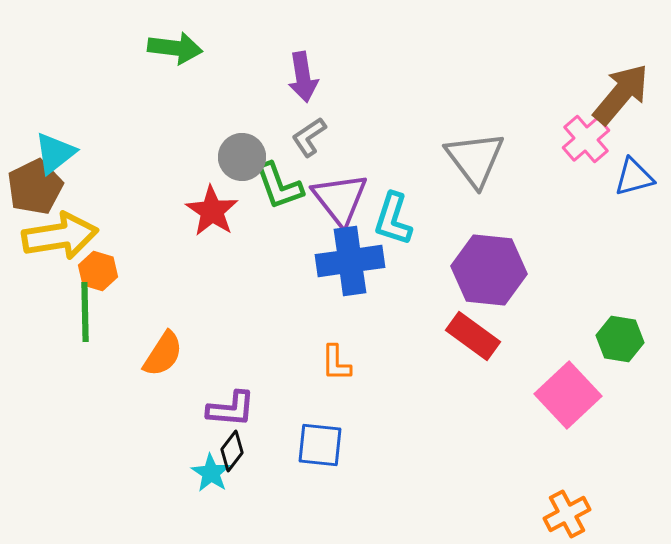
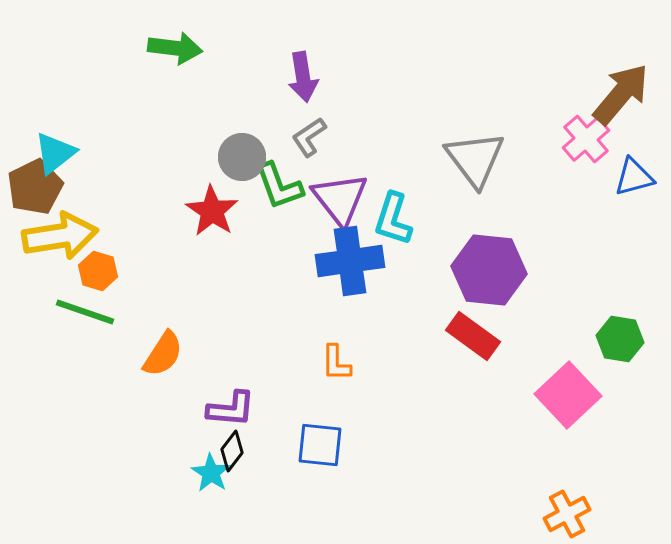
green line: rotated 70 degrees counterclockwise
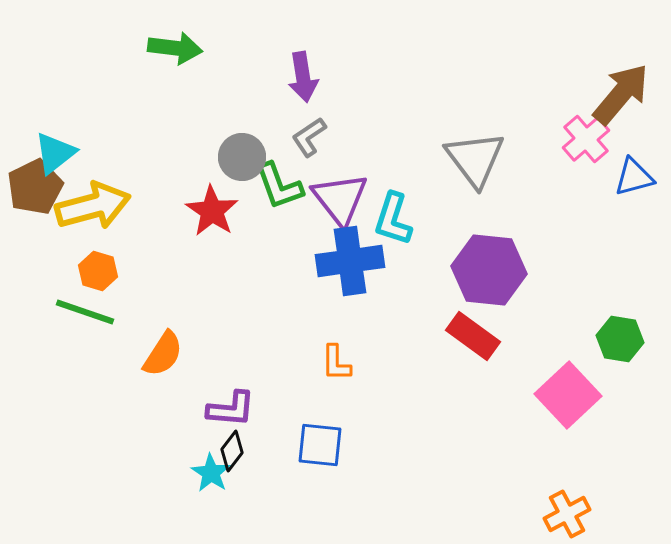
yellow arrow: moved 33 px right, 30 px up; rotated 6 degrees counterclockwise
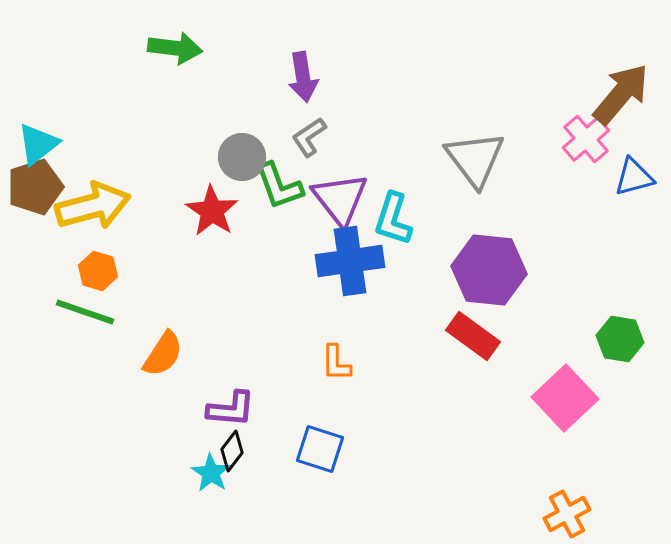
cyan triangle: moved 17 px left, 9 px up
brown pentagon: rotated 8 degrees clockwise
pink square: moved 3 px left, 3 px down
blue square: moved 4 px down; rotated 12 degrees clockwise
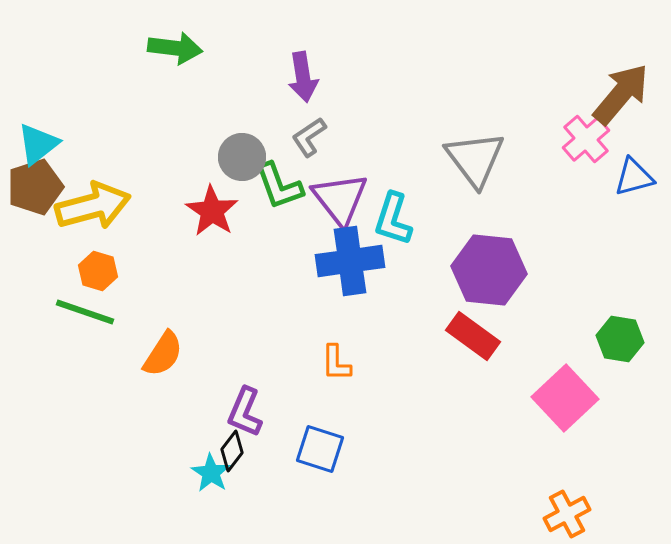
purple L-shape: moved 14 px right, 3 px down; rotated 108 degrees clockwise
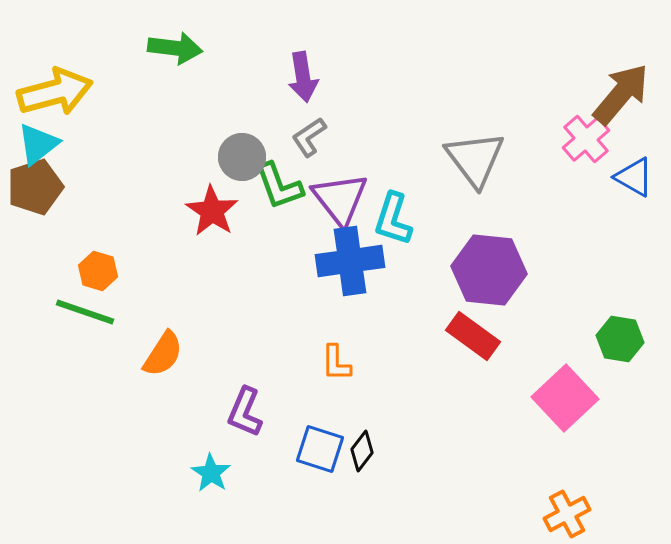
blue triangle: rotated 45 degrees clockwise
yellow arrow: moved 38 px left, 114 px up
black diamond: moved 130 px right
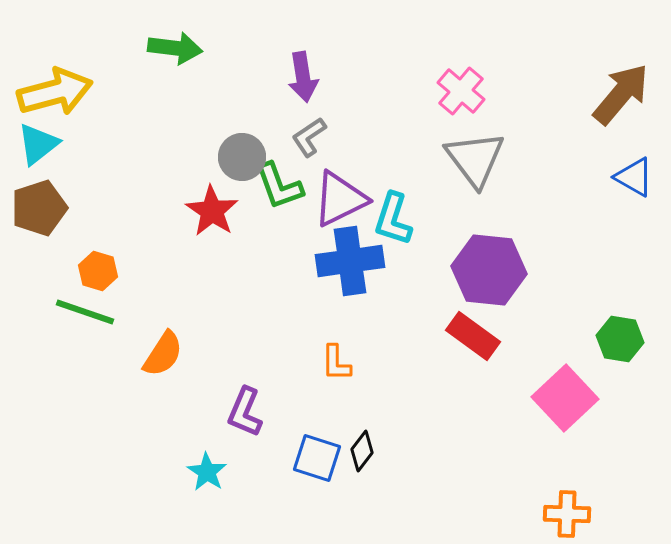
pink cross: moved 125 px left, 48 px up; rotated 9 degrees counterclockwise
brown pentagon: moved 4 px right, 21 px down
purple triangle: rotated 42 degrees clockwise
blue square: moved 3 px left, 9 px down
cyan star: moved 4 px left, 1 px up
orange cross: rotated 30 degrees clockwise
